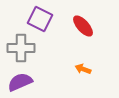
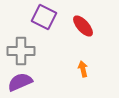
purple square: moved 4 px right, 2 px up
gray cross: moved 3 px down
orange arrow: rotated 56 degrees clockwise
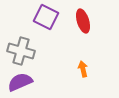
purple square: moved 2 px right
red ellipse: moved 5 px up; rotated 25 degrees clockwise
gray cross: rotated 16 degrees clockwise
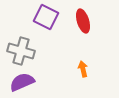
purple semicircle: moved 2 px right
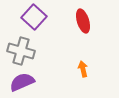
purple square: moved 12 px left; rotated 15 degrees clockwise
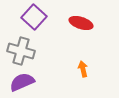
red ellipse: moved 2 px left, 2 px down; rotated 55 degrees counterclockwise
